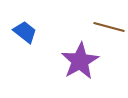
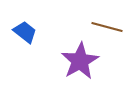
brown line: moved 2 px left
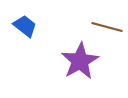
blue trapezoid: moved 6 px up
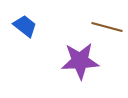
purple star: rotated 27 degrees clockwise
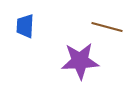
blue trapezoid: rotated 125 degrees counterclockwise
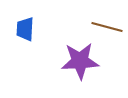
blue trapezoid: moved 3 px down
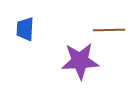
brown line: moved 2 px right, 3 px down; rotated 16 degrees counterclockwise
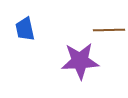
blue trapezoid: rotated 15 degrees counterclockwise
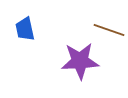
brown line: rotated 20 degrees clockwise
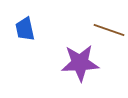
purple star: moved 2 px down
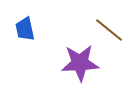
brown line: rotated 20 degrees clockwise
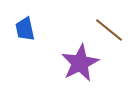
purple star: rotated 24 degrees counterclockwise
